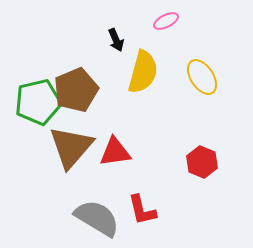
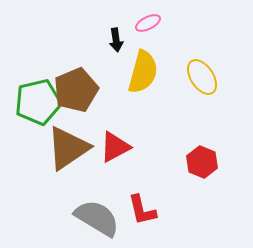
pink ellipse: moved 18 px left, 2 px down
black arrow: rotated 15 degrees clockwise
brown triangle: moved 3 px left, 1 px down; rotated 15 degrees clockwise
red triangle: moved 5 px up; rotated 20 degrees counterclockwise
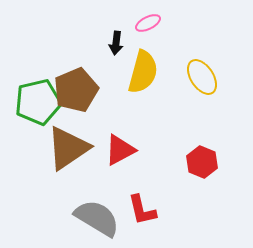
black arrow: moved 3 px down; rotated 15 degrees clockwise
red triangle: moved 5 px right, 3 px down
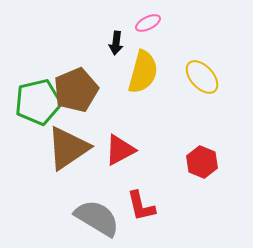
yellow ellipse: rotated 9 degrees counterclockwise
red L-shape: moved 1 px left, 4 px up
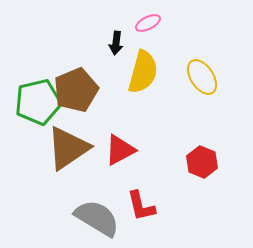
yellow ellipse: rotated 9 degrees clockwise
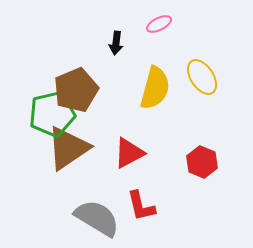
pink ellipse: moved 11 px right, 1 px down
yellow semicircle: moved 12 px right, 16 px down
green pentagon: moved 14 px right, 12 px down
red triangle: moved 9 px right, 3 px down
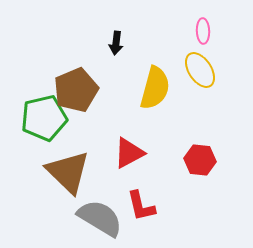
pink ellipse: moved 44 px right, 7 px down; rotated 65 degrees counterclockwise
yellow ellipse: moved 2 px left, 7 px up
green pentagon: moved 8 px left, 4 px down
brown triangle: moved 24 px down; rotated 42 degrees counterclockwise
red hexagon: moved 2 px left, 2 px up; rotated 16 degrees counterclockwise
gray semicircle: moved 3 px right
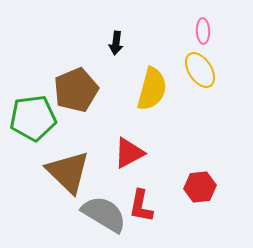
yellow semicircle: moved 3 px left, 1 px down
green pentagon: moved 11 px left; rotated 6 degrees clockwise
red hexagon: moved 27 px down; rotated 12 degrees counterclockwise
red L-shape: rotated 24 degrees clockwise
gray semicircle: moved 4 px right, 4 px up
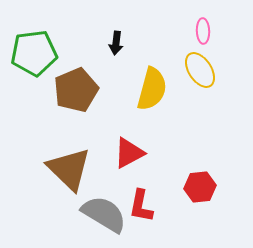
green pentagon: moved 1 px right, 65 px up
brown triangle: moved 1 px right, 3 px up
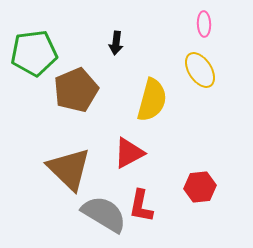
pink ellipse: moved 1 px right, 7 px up
yellow semicircle: moved 11 px down
